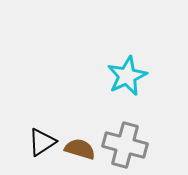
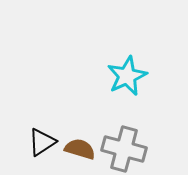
gray cross: moved 1 px left, 4 px down
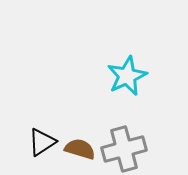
gray cross: rotated 30 degrees counterclockwise
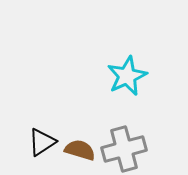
brown semicircle: moved 1 px down
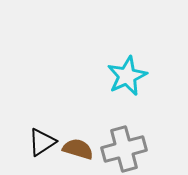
brown semicircle: moved 2 px left, 1 px up
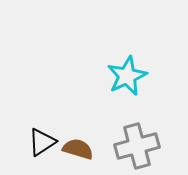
gray cross: moved 13 px right, 3 px up
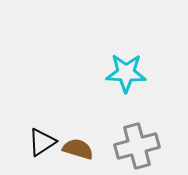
cyan star: moved 1 px left, 3 px up; rotated 27 degrees clockwise
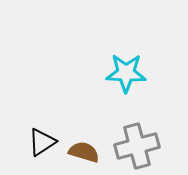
brown semicircle: moved 6 px right, 3 px down
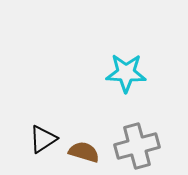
black triangle: moved 1 px right, 3 px up
